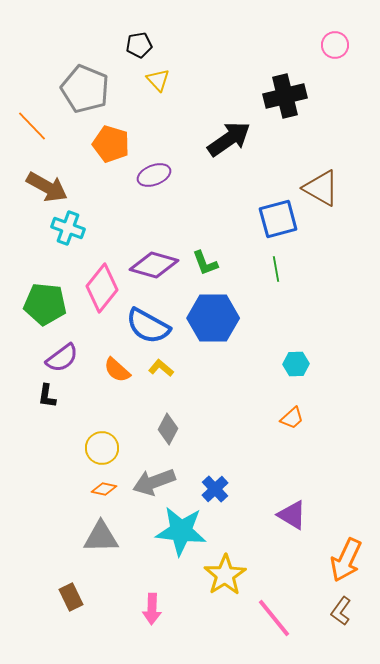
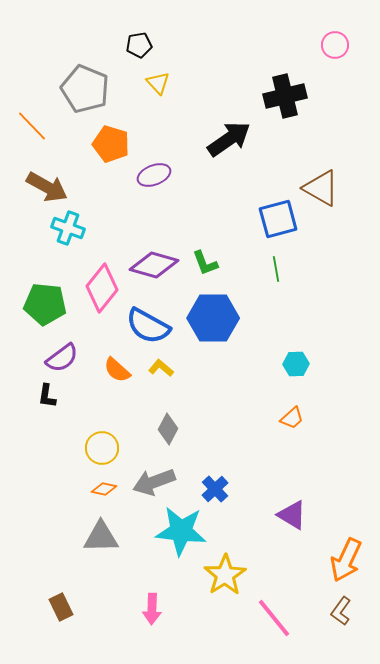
yellow triangle: moved 3 px down
brown rectangle: moved 10 px left, 10 px down
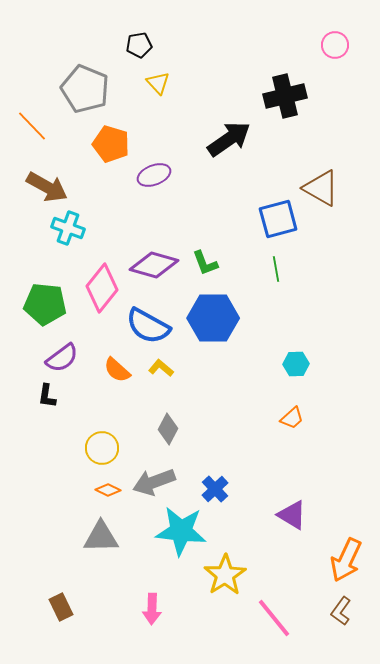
orange diamond: moved 4 px right, 1 px down; rotated 15 degrees clockwise
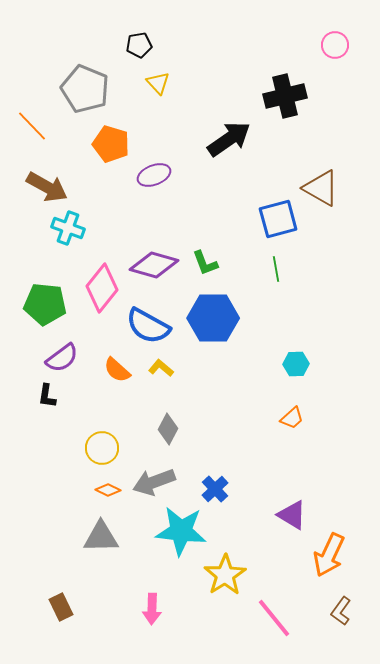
orange arrow: moved 17 px left, 5 px up
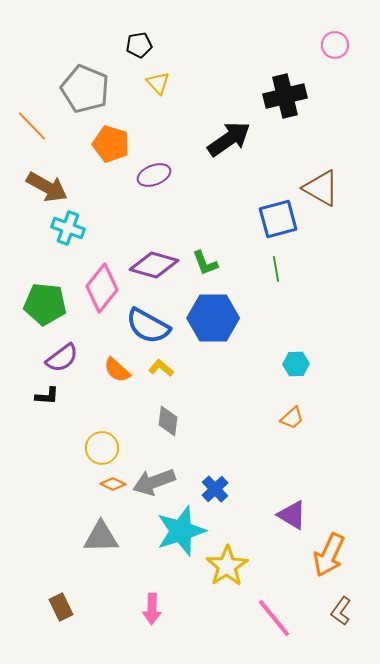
black L-shape: rotated 95 degrees counterclockwise
gray diamond: moved 8 px up; rotated 20 degrees counterclockwise
orange diamond: moved 5 px right, 6 px up
cyan star: rotated 24 degrees counterclockwise
yellow star: moved 2 px right, 9 px up
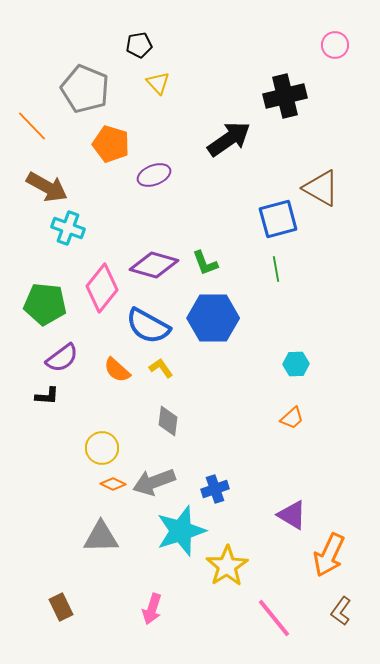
yellow L-shape: rotated 15 degrees clockwise
blue cross: rotated 24 degrees clockwise
pink arrow: rotated 16 degrees clockwise
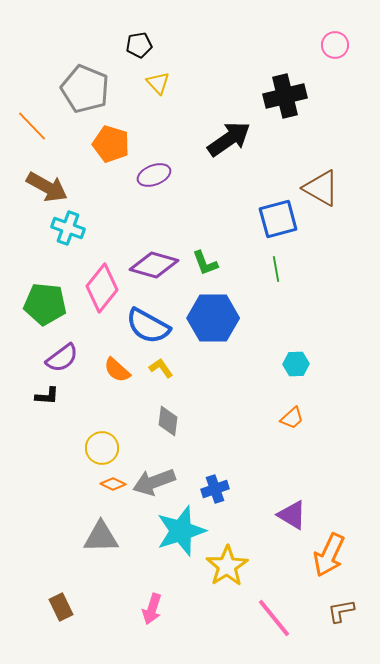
brown L-shape: rotated 44 degrees clockwise
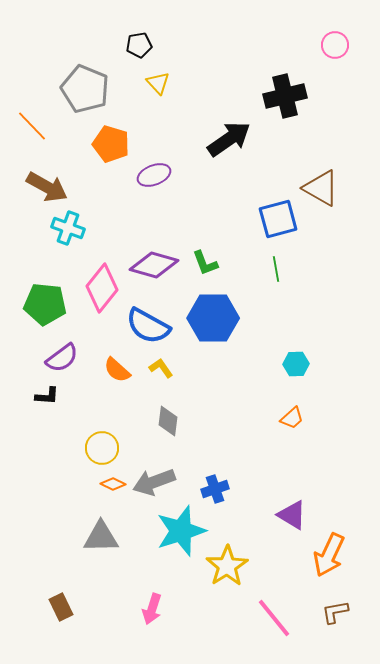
brown L-shape: moved 6 px left, 1 px down
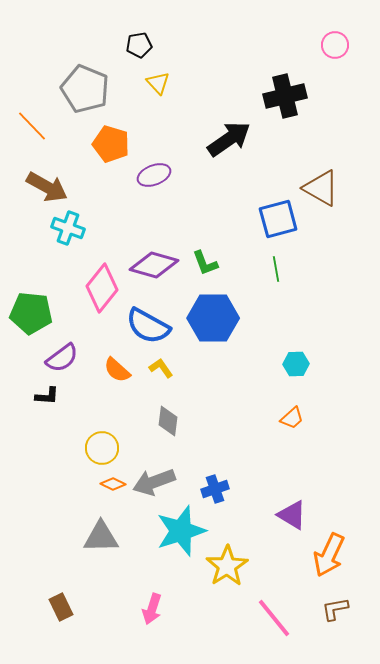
green pentagon: moved 14 px left, 9 px down
brown L-shape: moved 3 px up
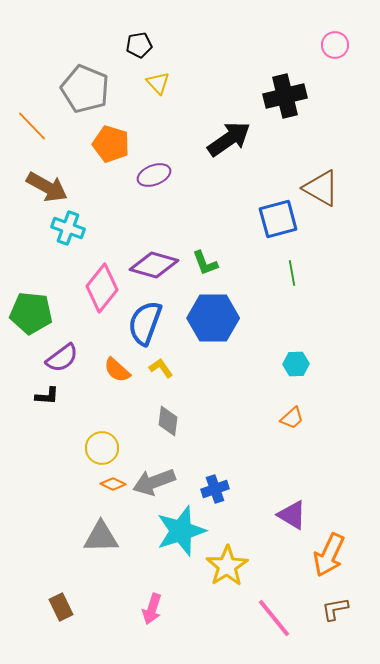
green line: moved 16 px right, 4 px down
blue semicircle: moved 3 px left, 3 px up; rotated 81 degrees clockwise
